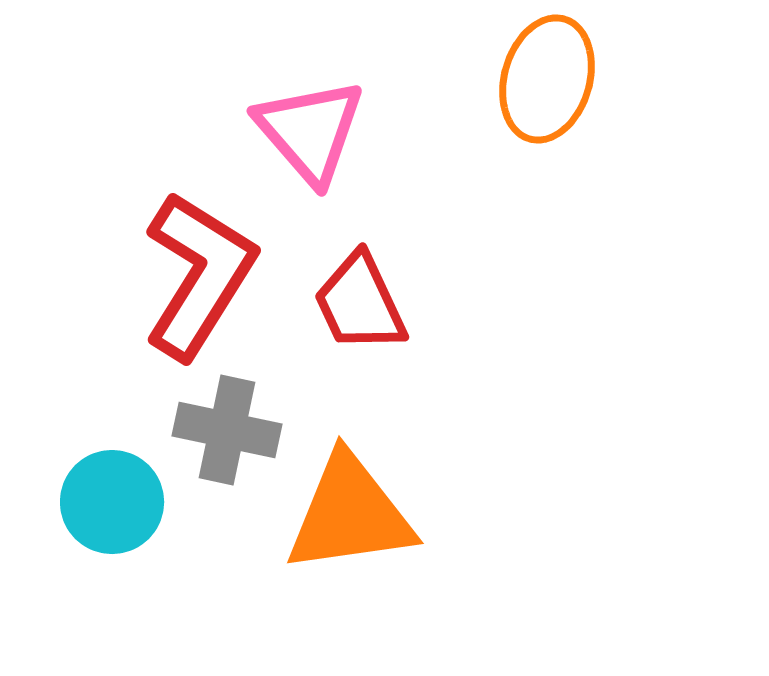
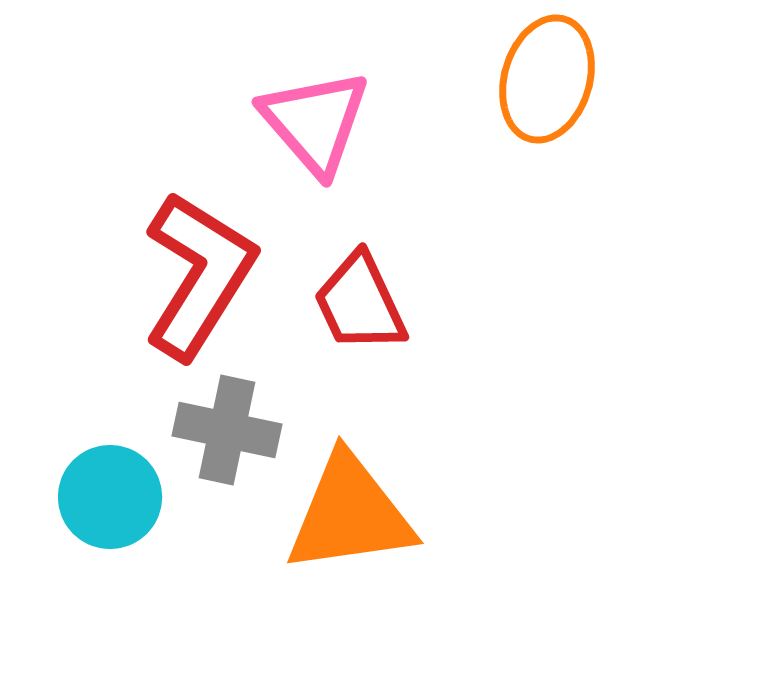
pink triangle: moved 5 px right, 9 px up
cyan circle: moved 2 px left, 5 px up
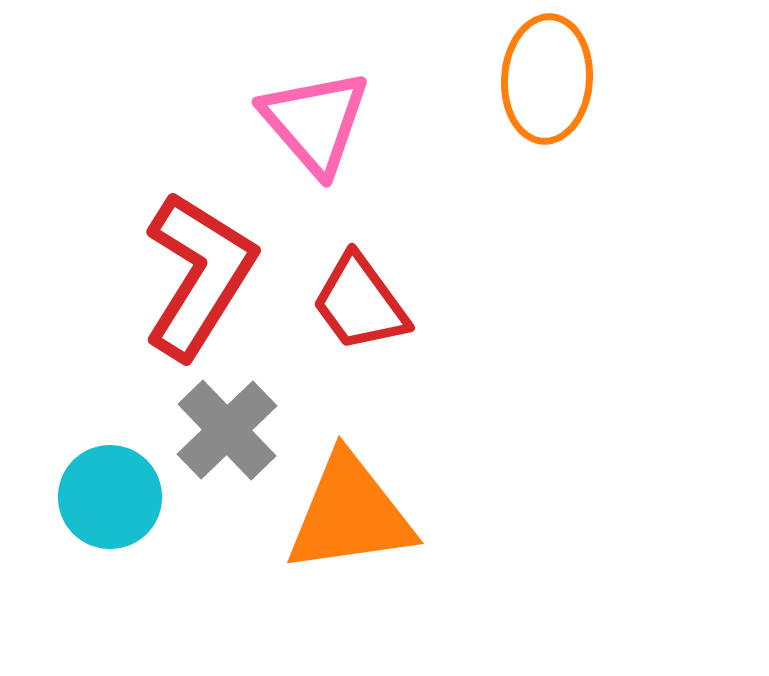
orange ellipse: rotated 12 degrees counterclockwise
red trapezoid: rotated 11 degrees counterclockwise
gray cross: rotated 34 degrees clockwise
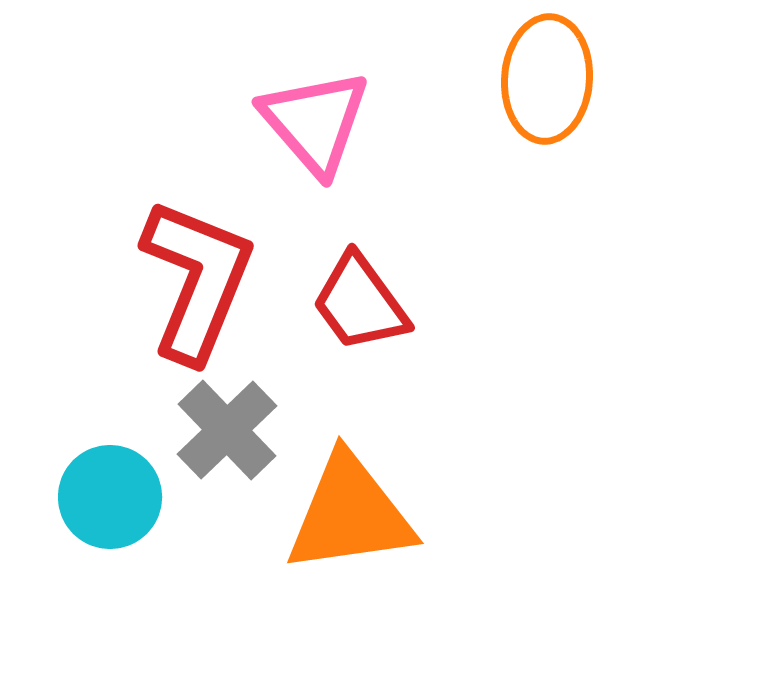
red L-shape: moved 2 px left, 5 px down; rotated 10 degrees counterclockwise
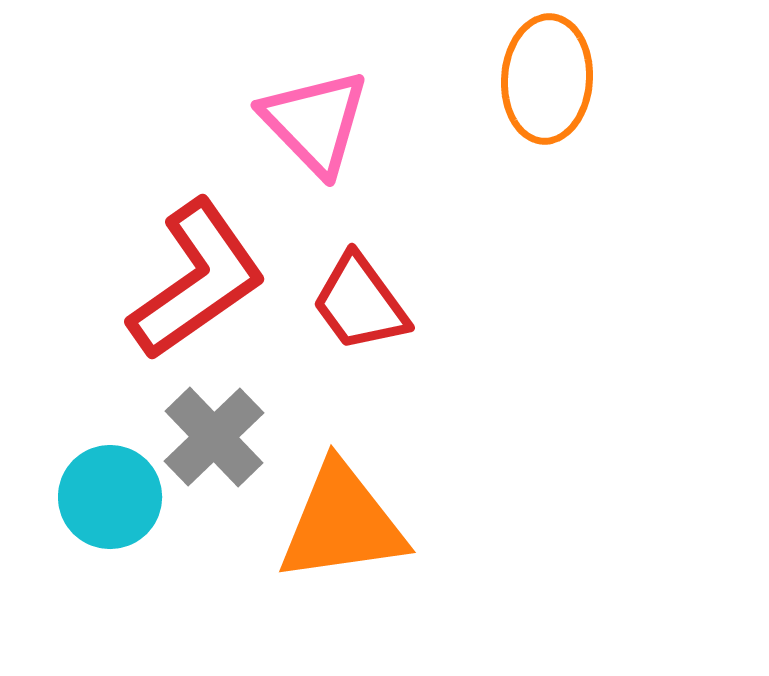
pink triangle: rotated 3 degrees counterclockwise
red L-shape: rotated 33 degrees clockwise
gray cross: moved 13 px left, 7 px down
orange triangle: moved 8 px left, 9 px down
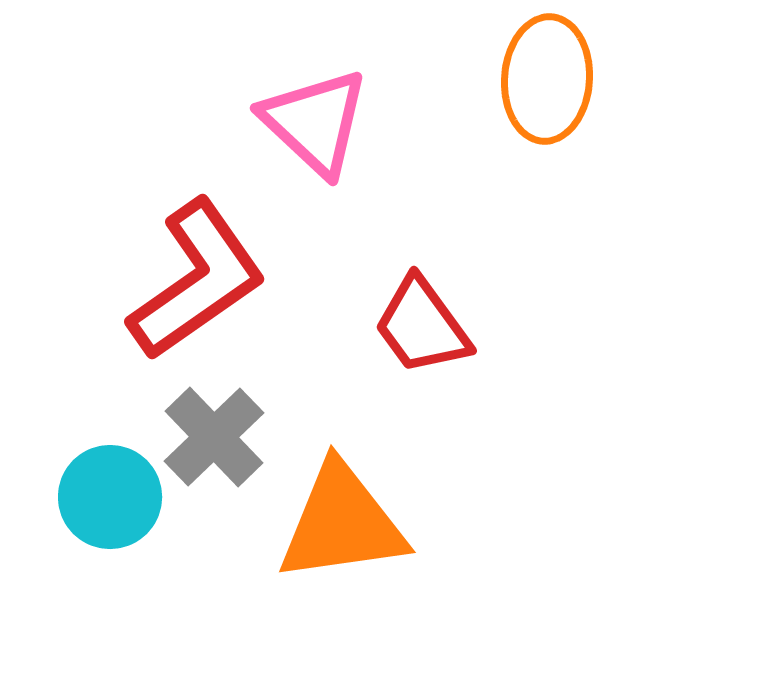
pink triangle: rotated 3 degrees counterclockwise
red trapezoid: moved 62 px right, 23 px down
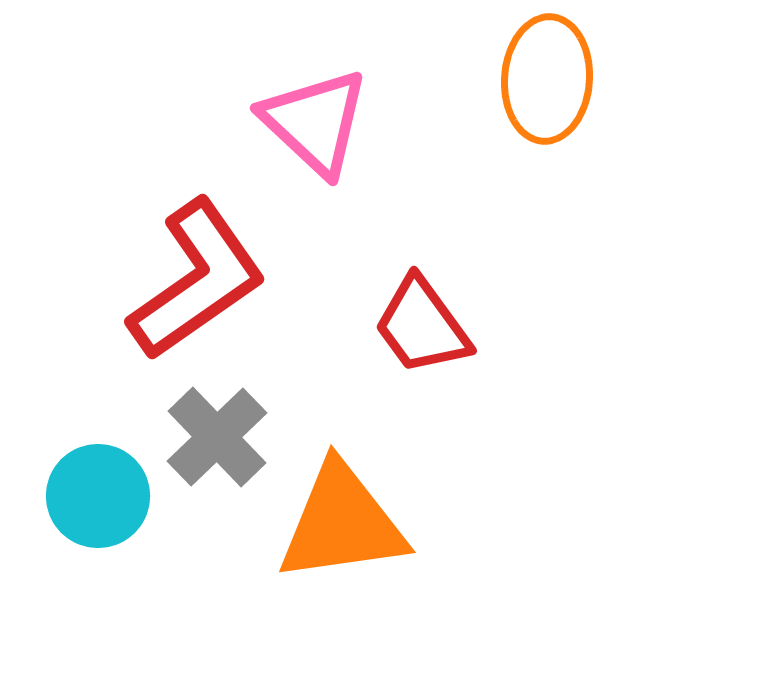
gray cross: moved 3 px right
cyan circle: moved 12 px left, 1 px up
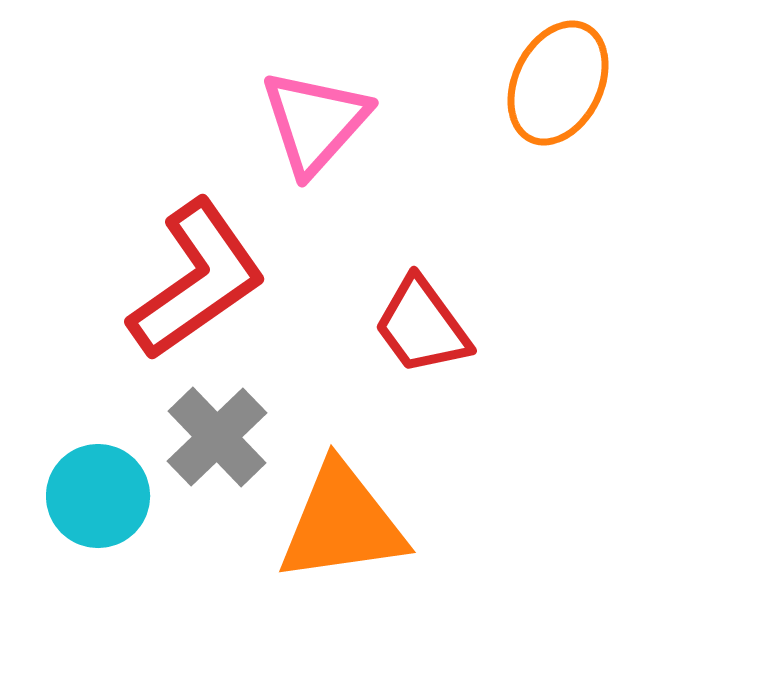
orange ellipse: moved 11 px right, 4 px down; rotated 22 degrees clockwise
pink triangle: rotated 29 degrees clockwise
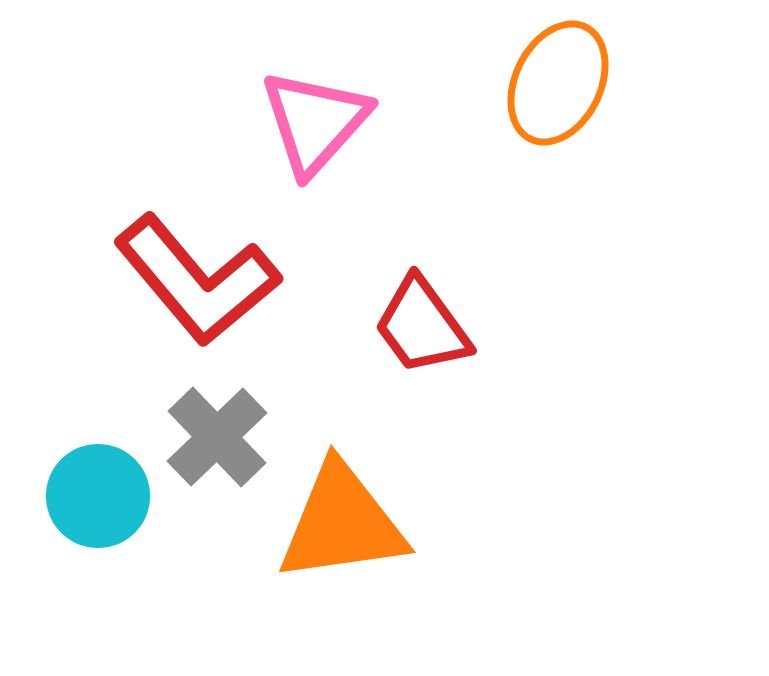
red L-shape: rotated 85 degrees clockwise
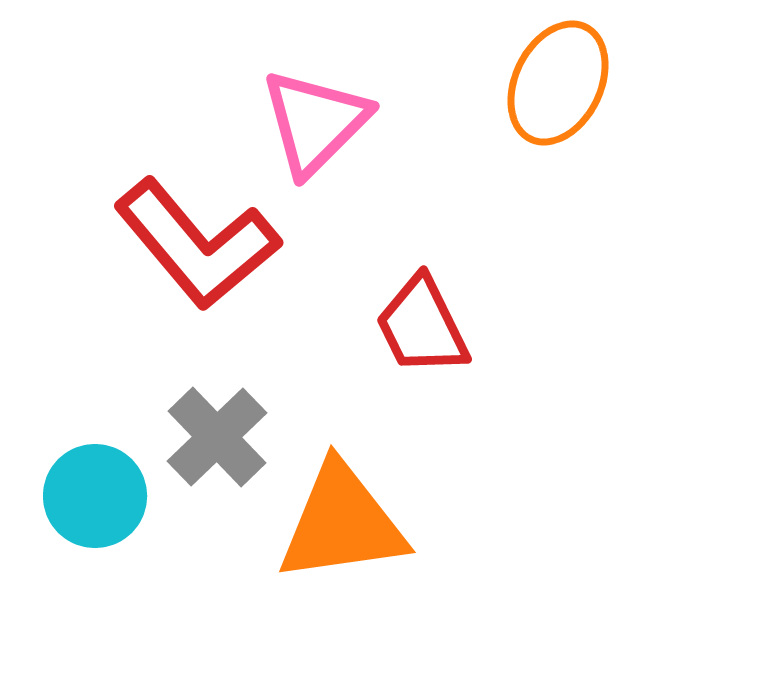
pink triangle: rotated 3 degrees clockwise
red L-shape: moved 36 px up
red trapezoid: rotated 10 degrees clockwise
cyan circle: moved 3 px left
